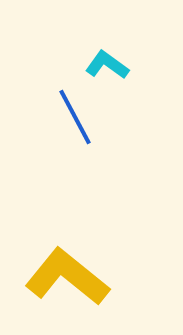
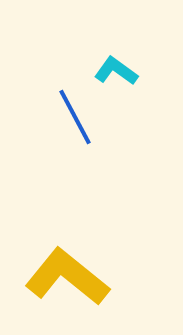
cyan L-shape: moved 9 px right, 6 px down
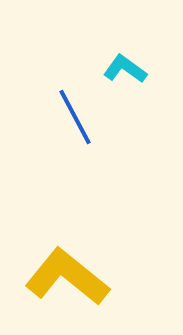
cyan L-shape: moved 9 px right, 2 px up
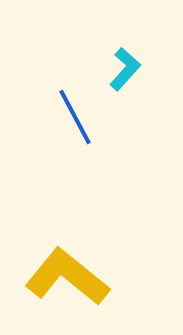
cyan L-shape: rotated 96 degrees clockwise
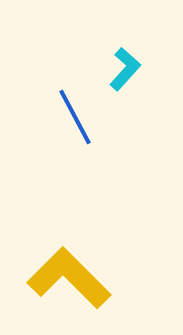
yellow L-shape: moved 2 px right, 1 px down; rotated 6 degrees clockwise
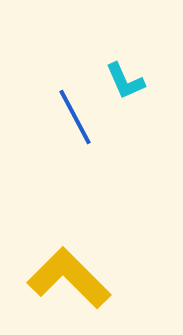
cyan L-shape: moved 12 px down; rotated 114 degrees clockwise
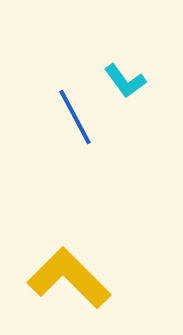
cyan L-shape: rotated 12 degrees counterclockwise
